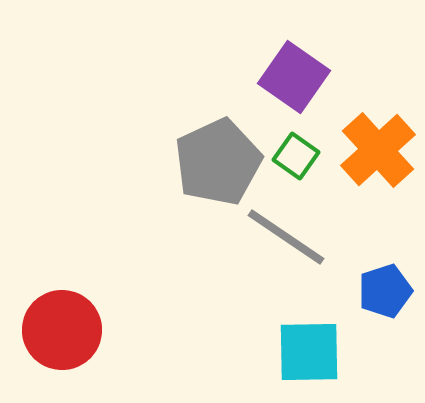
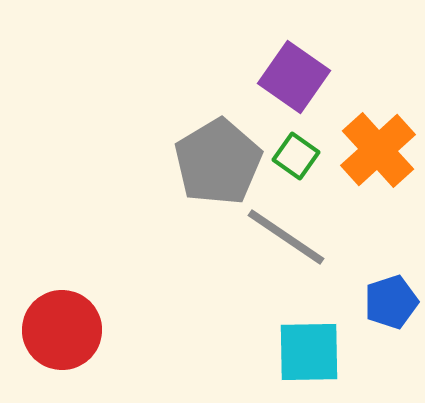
gray pentagon: rotated 6 degrees counterclockwise
blue pentagon: moved 6 px right, 11 px down
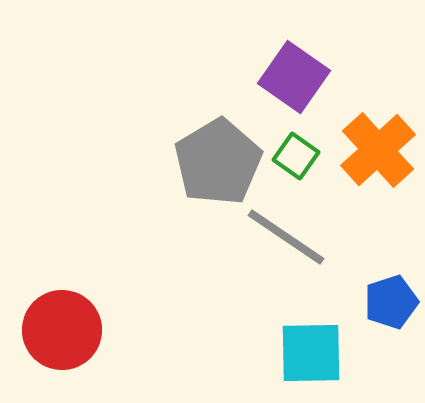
cyan square: moved 2 px right, 1 px down
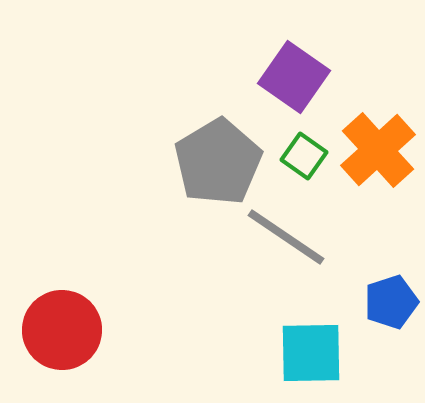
green square: moved 8 px right
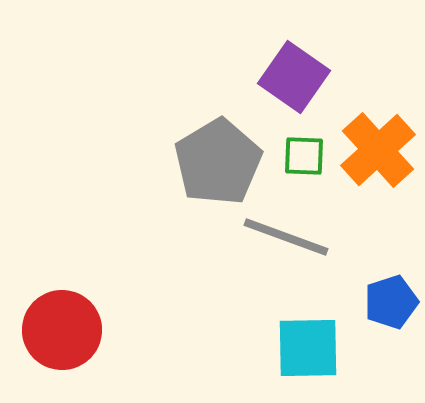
green square: rotated 33 degrees counterclockwise
gray line: rotated 14 degrees counterclockwise
cyan square: moved 3 px left, 5 px up
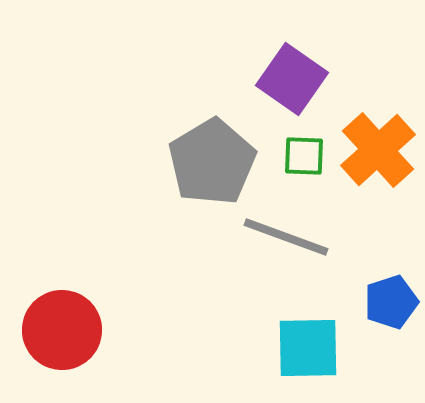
purple square: moved 2 px left, 2 px down
gray pentagon: moved 6 px left
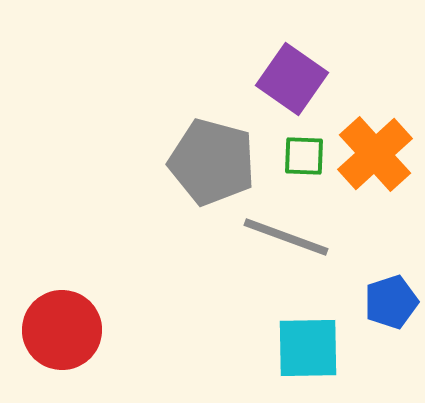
orange cross: moved 3 px left, 4 px down
gray pentagon: rotated 26 degrees counterclockwise
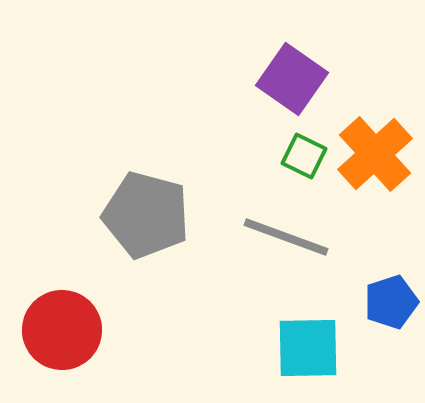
green square: rotated 24 degrees clockwise
gray pentagon: moved 66 px left, 53 px down
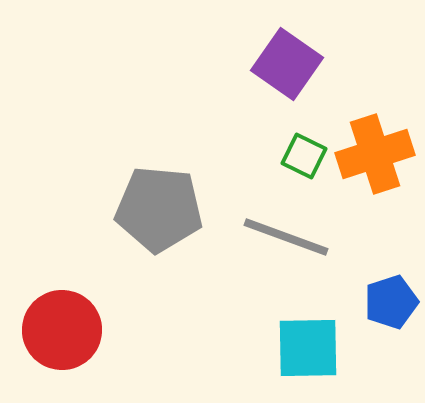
purple square: moved 5 px left, 15 px up
orange cross: rotated 24 degrees clockwise
gray pentagon: moved 13 px right, 6 px up; rotated 10 degrees counterclockwise
